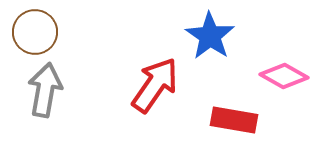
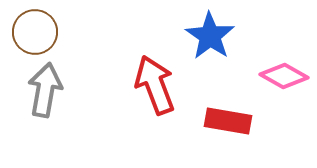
red arrow: rotated 56 degrees counterclockwise
red rectangle: moved 6 px left, 1 px down
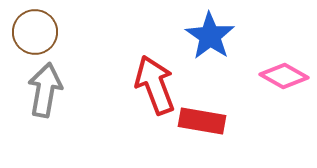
red rectangle: moved 26 px left
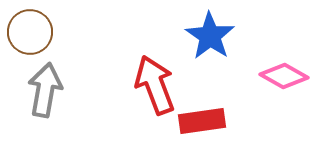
brown circle: moved 5 px left
red rectangle: rotated 18 degrees counterclockwise
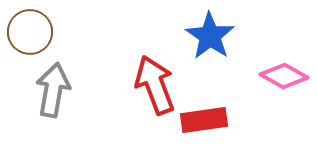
gray arrow: moved 8 px right
red rectangle: moved 2 px right, 1 px up
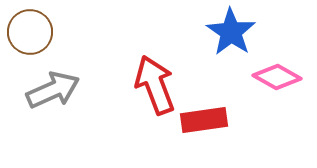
blue star: moved 21 px right, 4 px up
pink diamond: moved 7 px left, 1 px down
gray arrow: rotated 56 degrees clockwise
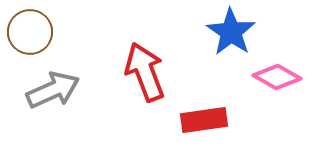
red arrow: moved 10 px left, 13 px up
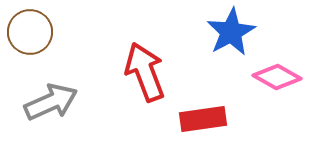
blue star: rotated 9 degrees clockwise
gray arrow: moved 2 px left, 12 px down
red rectangle: moved 1 px left, 1 px up
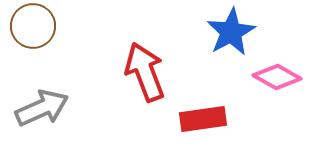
brown circle: moved 3 px right, 6 px up
gray arrow: moved 9 px left, 6 px down
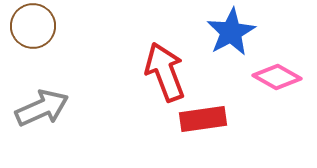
red arrow: moved 20 px right
